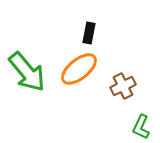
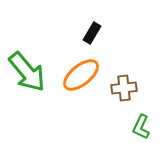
black rectangle: moved 3 px right; rotated 20 degrees clockwise
orange ellipse: moved 2 px right, 6 px down
brown cross: moved 1 px right, 2 px down; rotated 20 degrees clockwise
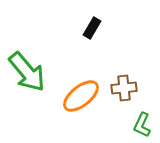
black rectangle: moved 5 px up
orange ellipse: moved 21 px down
green L-shape: moved 1 px right, 2 px up
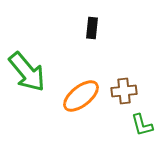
black rectangle: rotated 25 degrees counterclockwise
brown cross: moved 3 px down
green L-shape: rotated 40 degrees counterclockwise
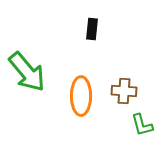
black rectangle: moved 1 px down
brown cross: rotated 10 degrees clockwise
orange ellipse: rotated 51 degrees counterclockwise
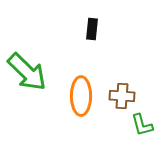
green arrow: rotated 6 degrees counterclockwise
brown cross: moved 2 px left, 5 px down
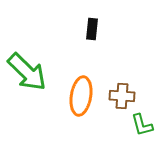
orange ellipse: rotated 9 degrees clockwise
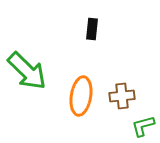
green arrow: moved 1 px up
brown cross: rotated 10 degrees counterclockwise
green L-shape: moved 1 px right, 1 px down; rotated 90 degrees clockwise
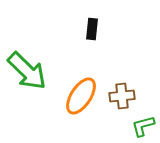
orange ellipse: rotated 24 degrees clockwise
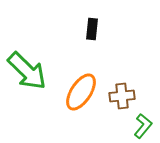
orange ellipse: moved 4 px up
green L-shape: rotated 145 degrees clockwise
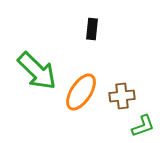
green arrow: moved 10 px right
green L-shape: rotated 30 degrees clockwise
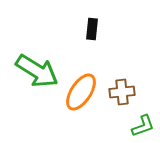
green arrow: rotated 12 degrees counterclockwise
brown cross: moved 4 px up
